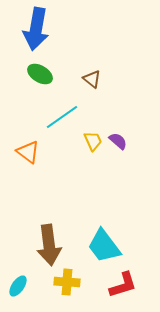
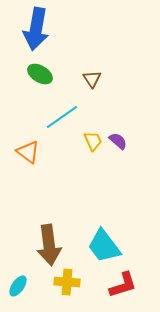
brown triangle: rotated 18 degrees clockwise
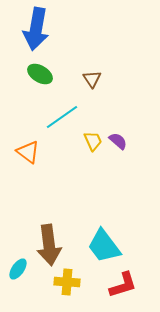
cyan ellipse: moved 17 px up
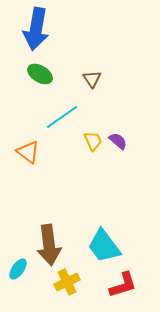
yellow cross: rotated 30 degrees counterclockwise
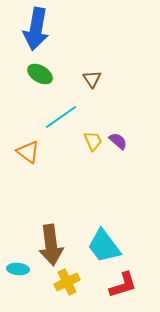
cyan line: moved 1 px left
brown arrow: moved 2 px right
cyan ellipse: rotated 60 degrees clockwise
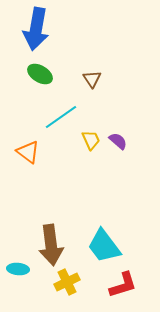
yellow trapezoid: moved 2 px left, 1 px up
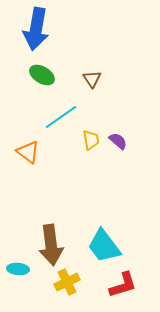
green ellipse: moved 2 px right, 1 px down
yellow trapezoid: rotated 15 degrees clockwise
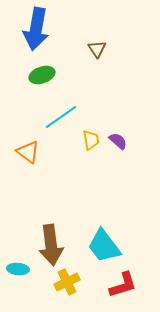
green ellipse: rotated 50 degrees counterclockwise
brown triangle: moved 5 px right, 30 px up
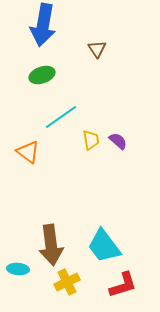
blue arrow: moved 7 px right, 4 px up
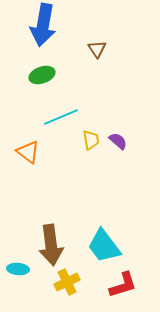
cyan line: rotated 12 degrees clockwise
